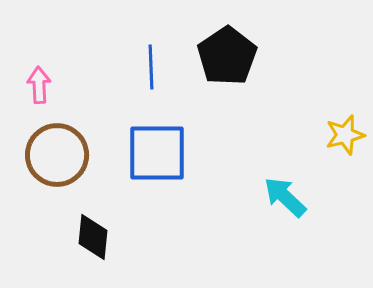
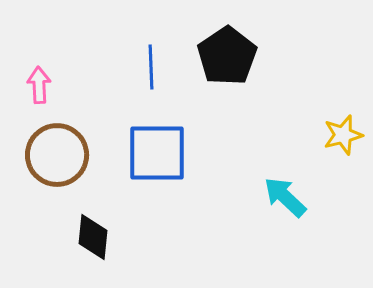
yellow star: moved 2 px left
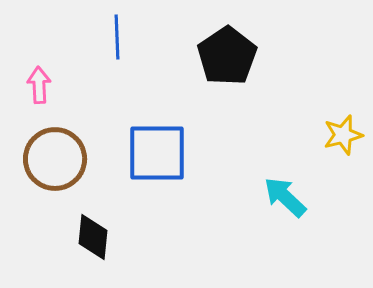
blue line: moved 34 px left, 30 px up
brown circle: moved 2 px left, 4 px down
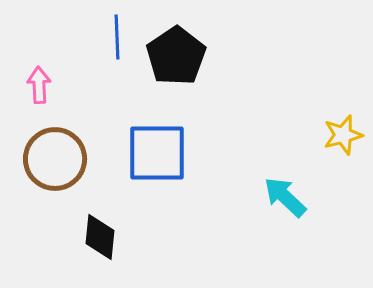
black pentagon: moved 51 px left
black diamond: moved 7 px right
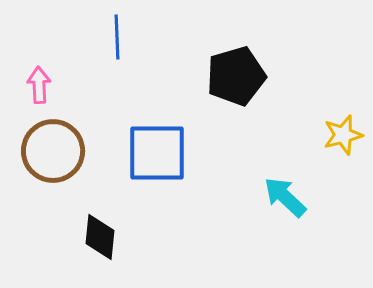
black pentagon: moved 60 px right, 20 px down; rotated 18 degrees clockwise
brown circle: moved 2 px left, 8 px up
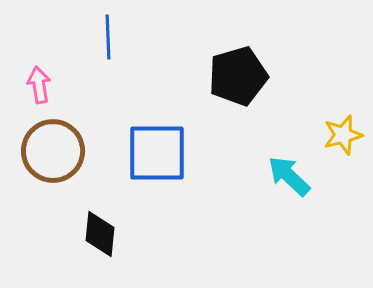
blue line: moved 9 px left
black pentagon: moved 2 px right
pink arrow: rotated 6 degrees counterclockwise
cyan arrow: moved 4 px right, 21 px up
black diamond: moved 3 px up
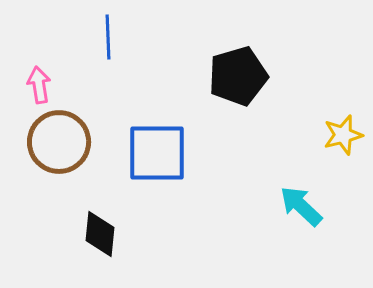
brown circle: moved 6 px right, 9 px up
cyan arrow: moved 12 px right, 30 px down
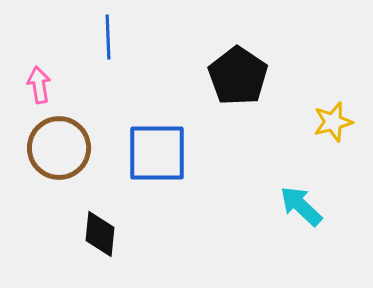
black pentagon: rotated 22 degrees counterclockwise
yellow star: moved 10 px left, 13 px up
brown circle: moved 6 px down
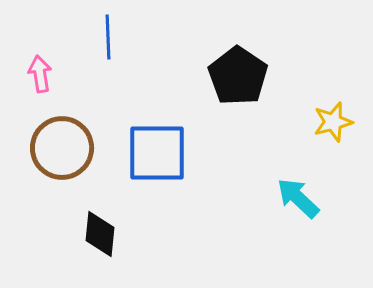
pink arrow: moved 1 px right, 11 px up
brown circle: moved 3 px right
cyan arrow: moved 3 px left, 8 px up
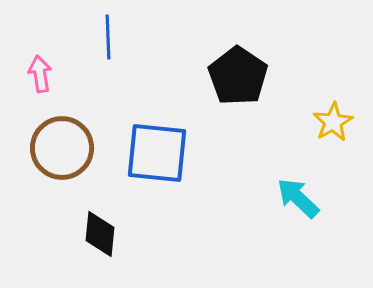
yellow star: rotated 15 degrees counterclockwise
blue square: rotated 6 degrees clockwise
